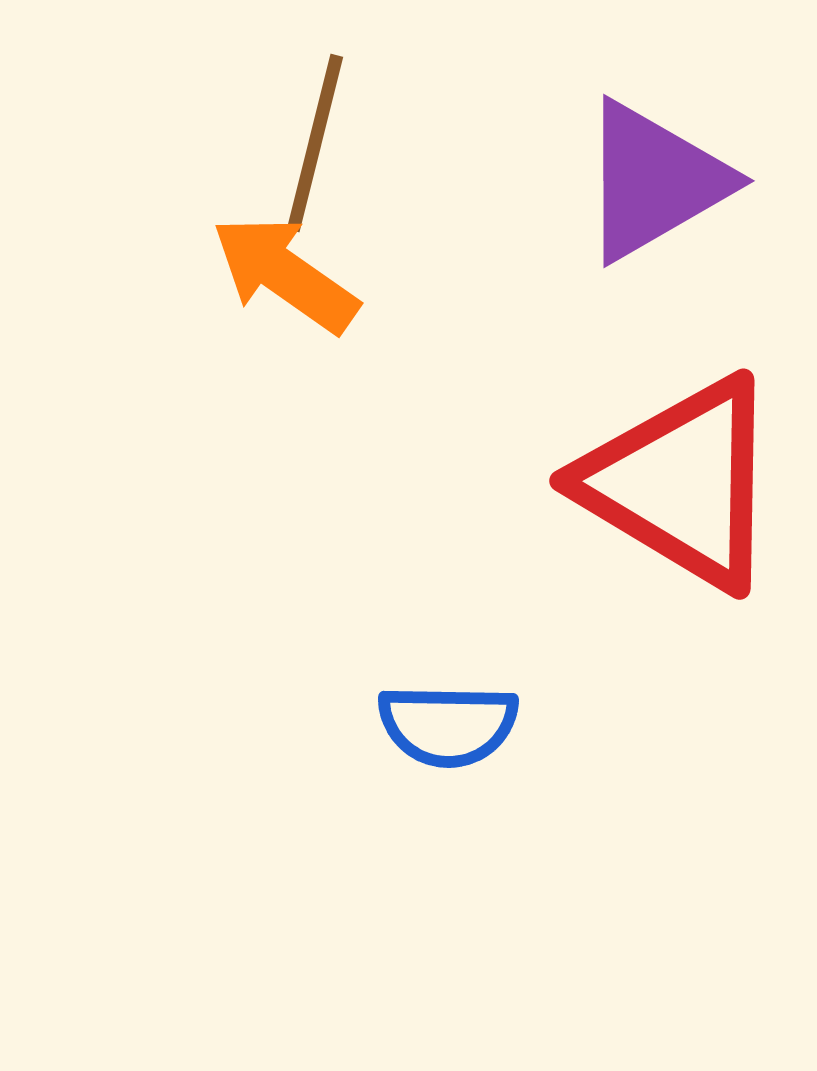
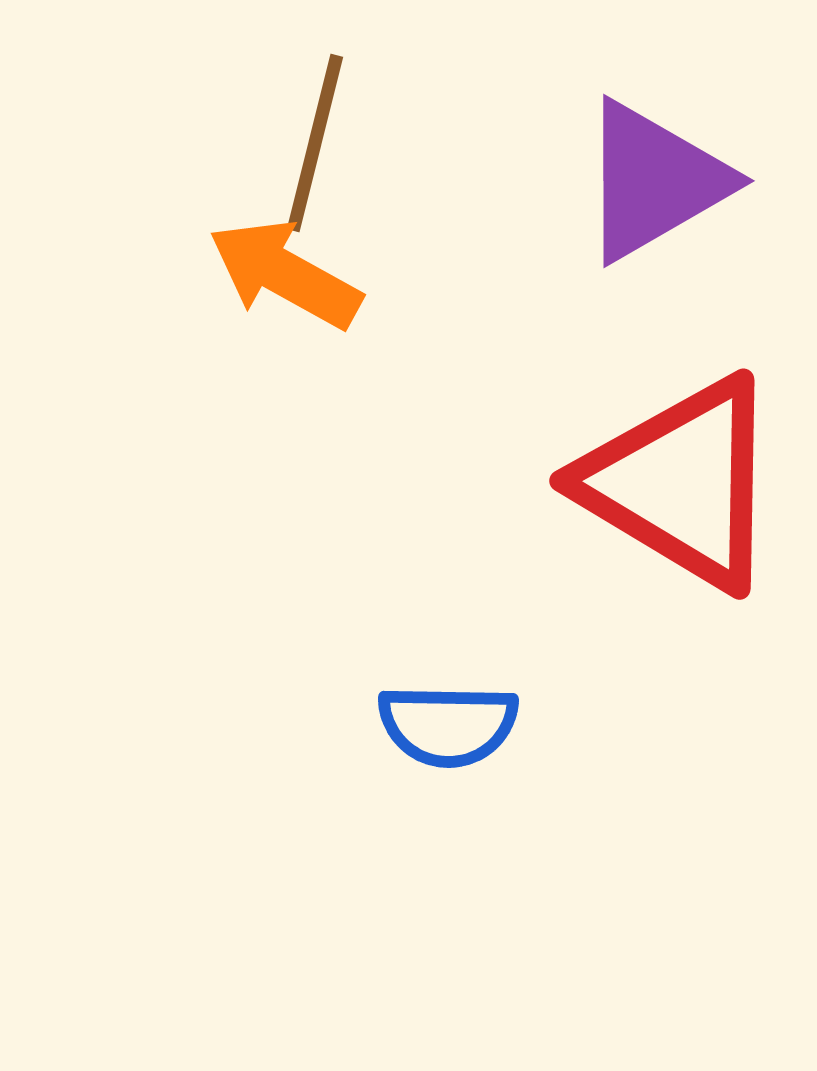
orange arrow: rotated 6 degrees counterclockwise
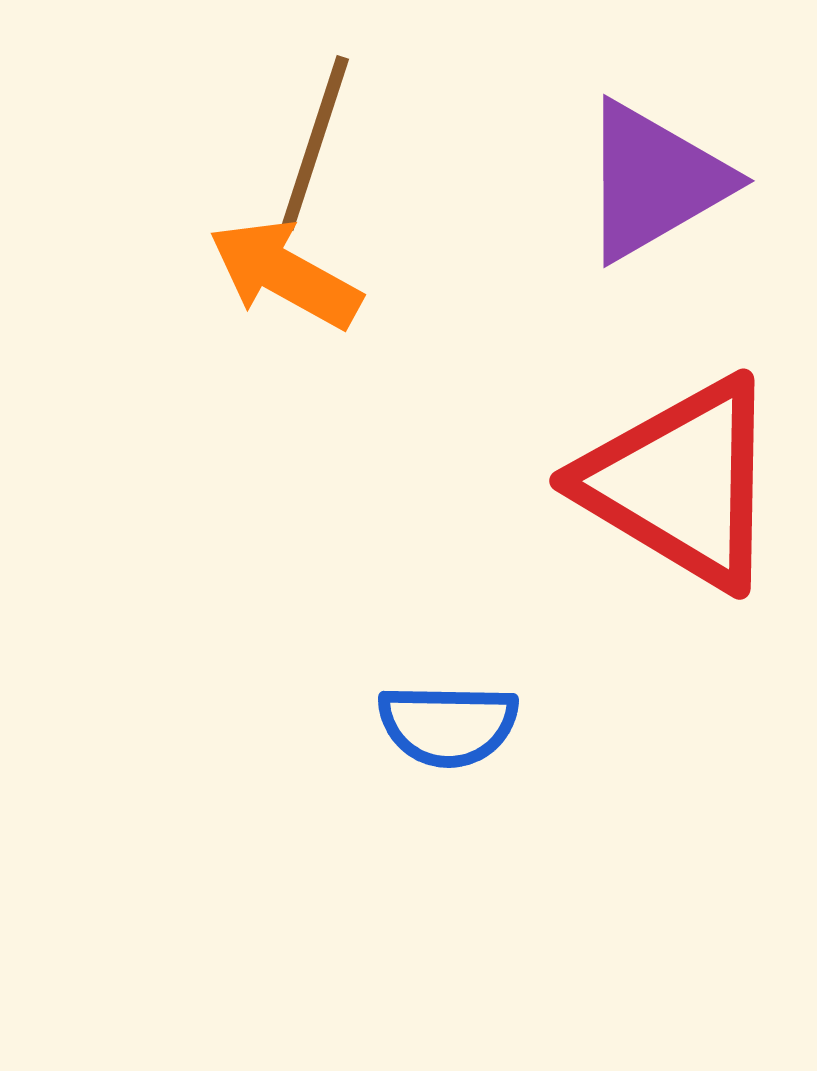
brown line: rotated 4 degrees clockwise
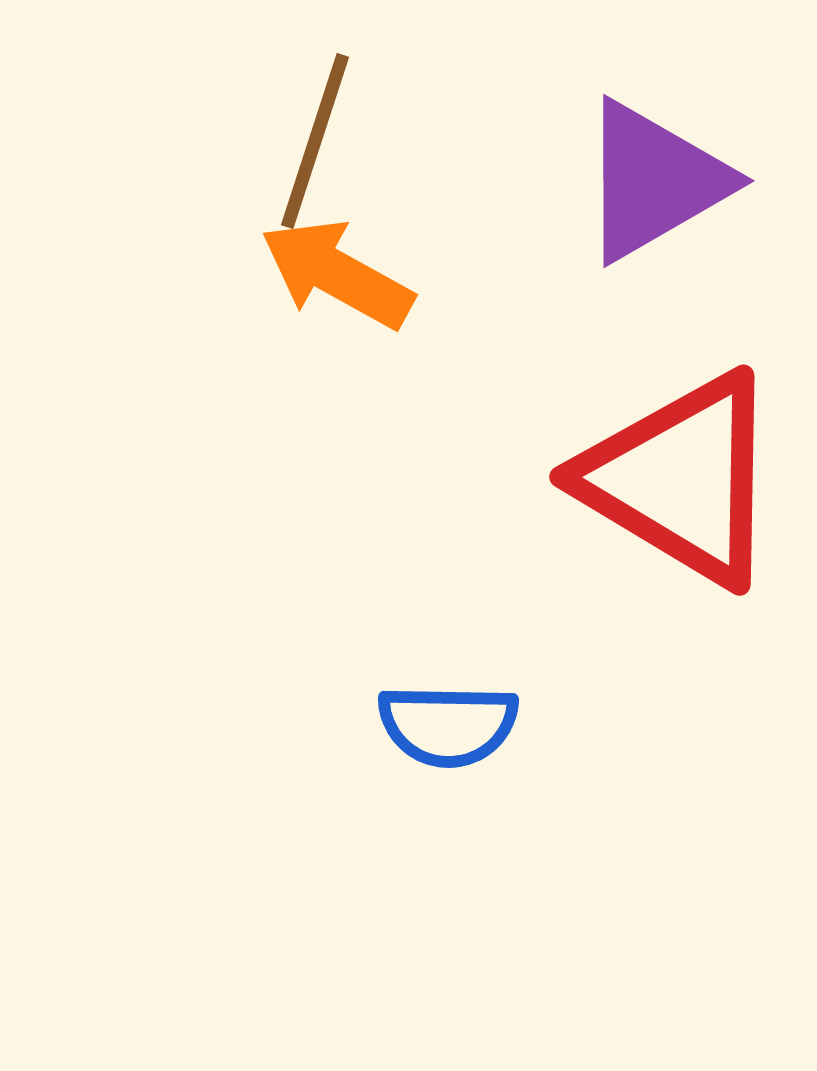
brown line: moved 2 px up
orange arrow: moved 52 px right
red triangle: moved 4 px up
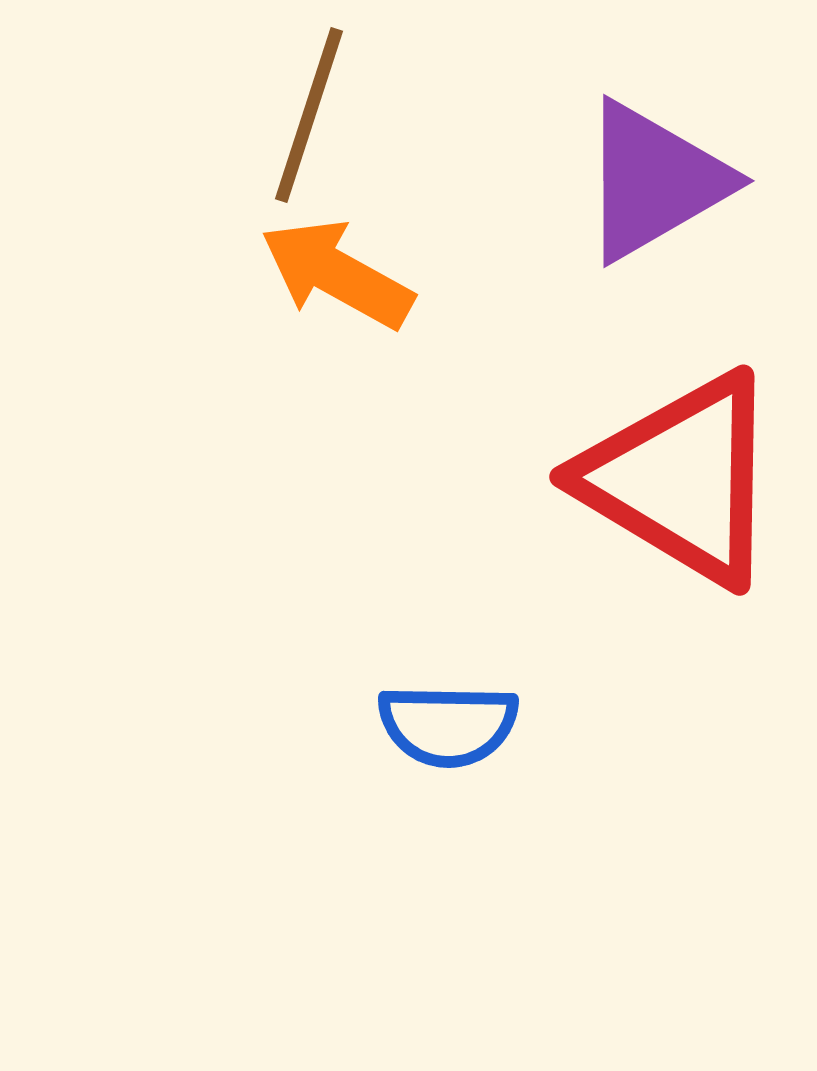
brown line: moved 6 px left, 26 px up
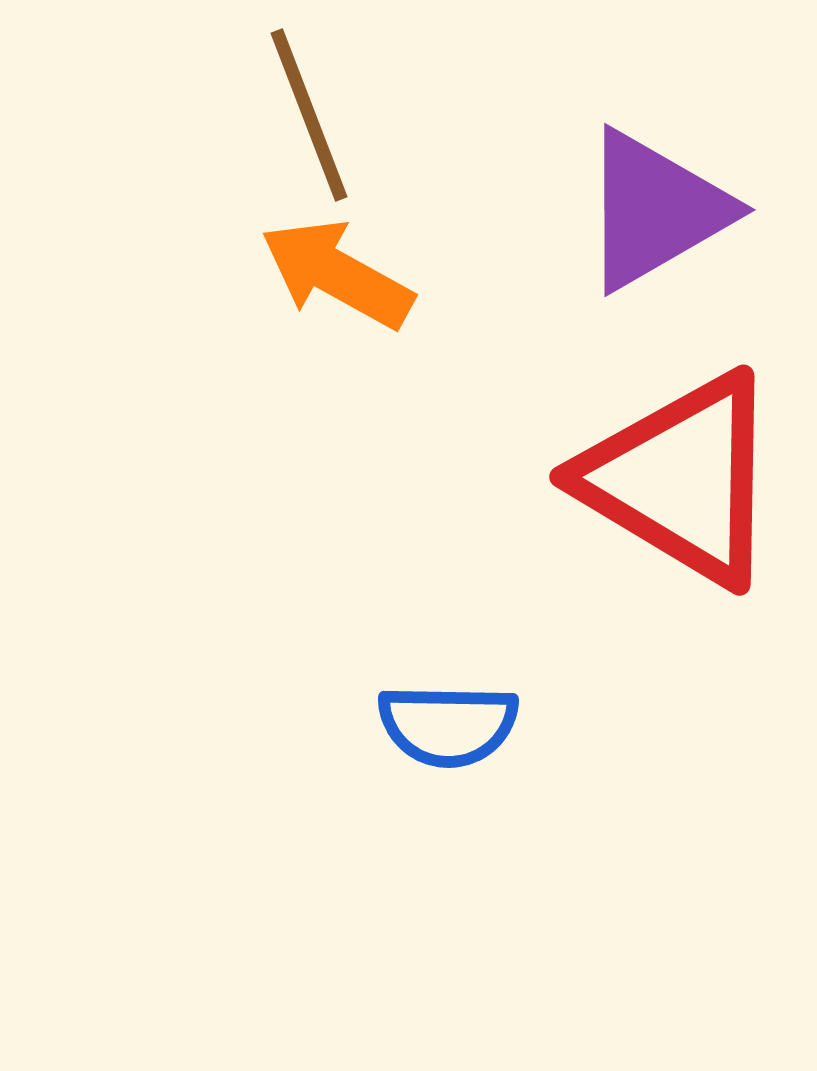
brown line: rotated 39 degrees counterclockwise
purple triangle: moved 1 px right, 29 px down
